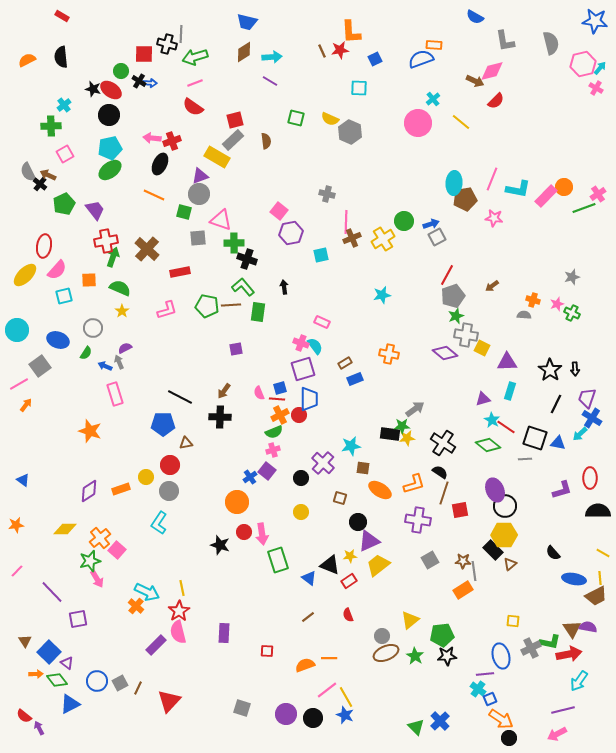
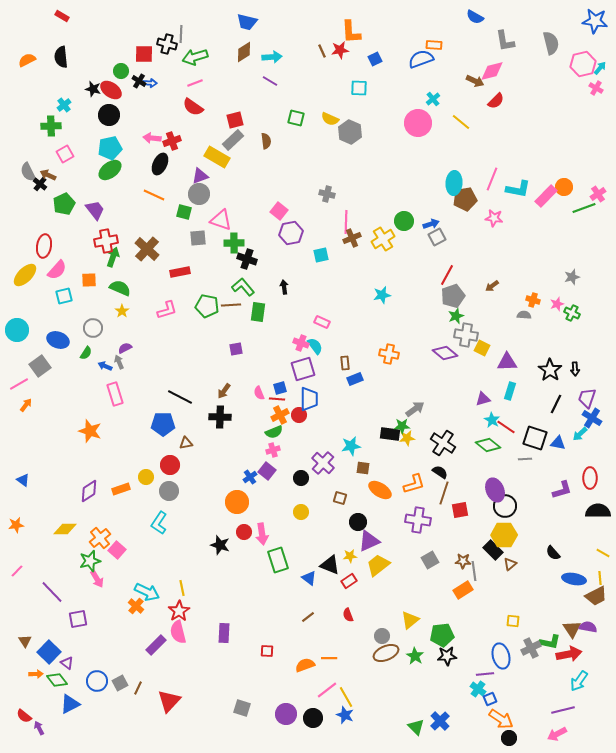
brown rectangle at (345, 363): rotated 64 degrees counterclockwise
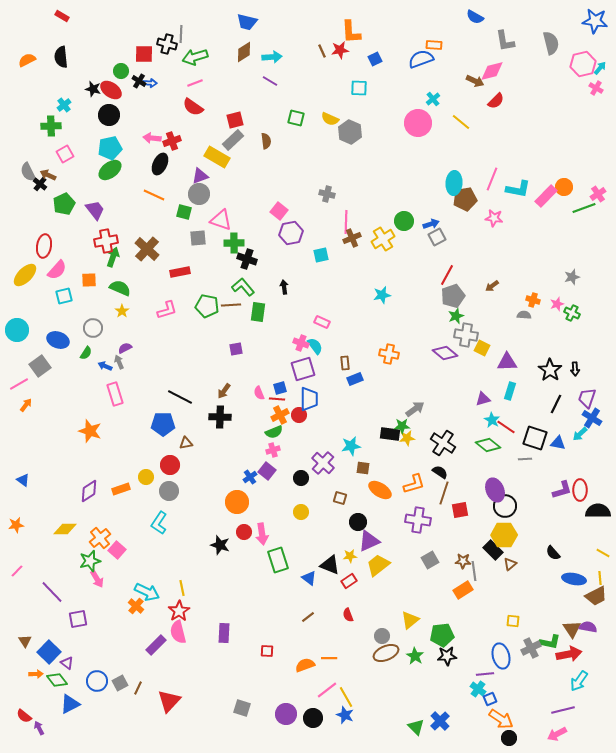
red ellipse at (590, 478): moved 10 px left, 12 px down
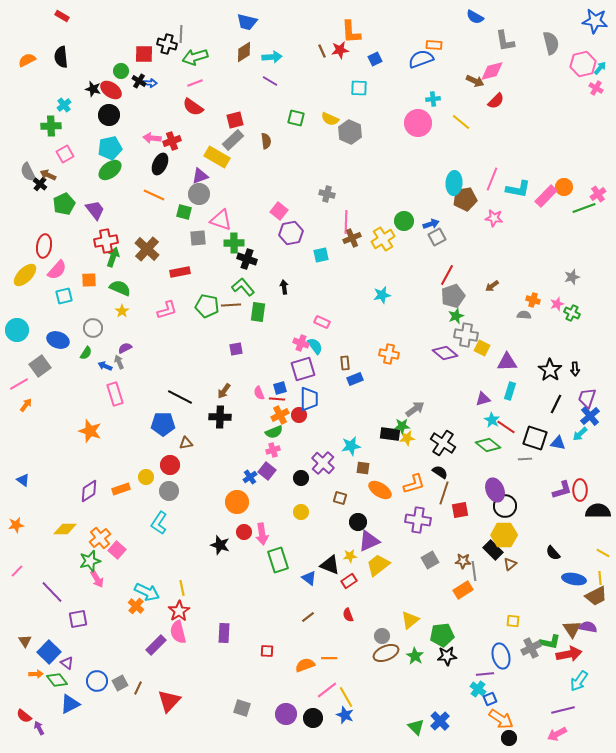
cyan cross at (433, 99): rotated 32 degrees clockwise
blue cross at (592, 418): moved 2 px left, 2 px up; rotated 18 degrees clockwise
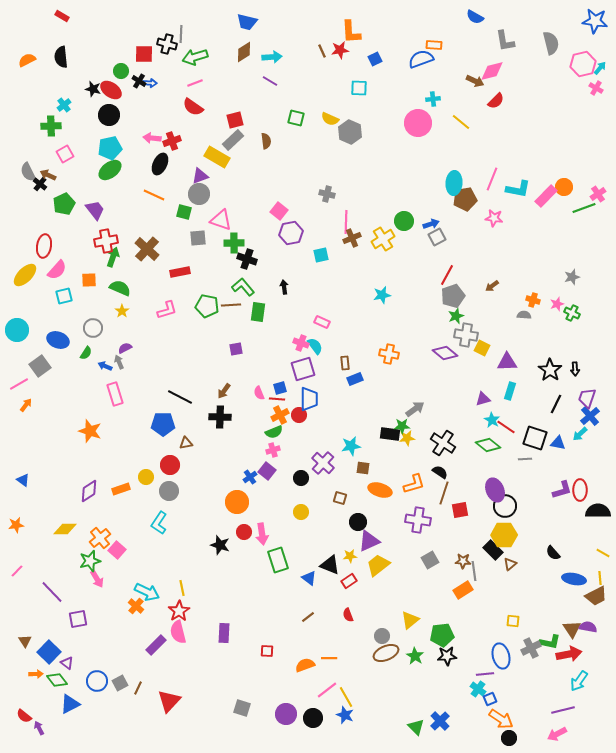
orange ellipse at (380, 490): rotated 15 degrees counterclockwise
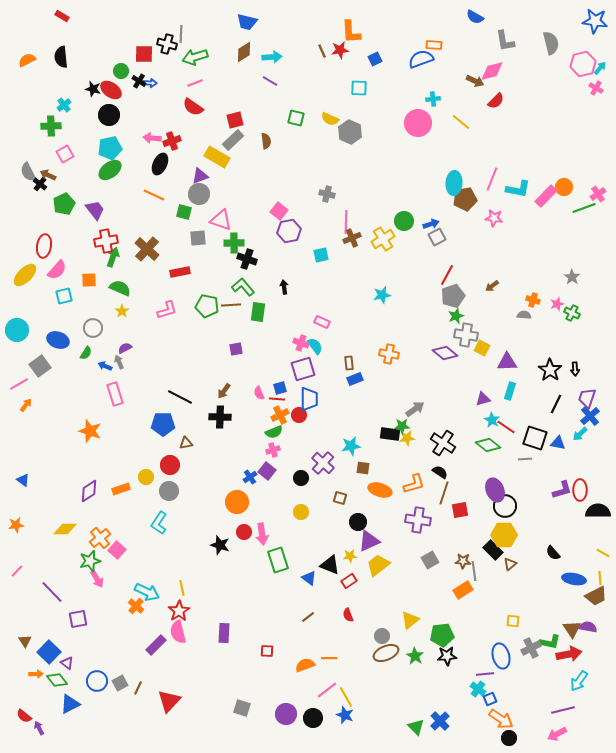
purple hexagon at (291, 233): moved 2 px left, 2 px up
gray star at (572, 277): rotated 21 degrees counterclockwise
brown rectangle at (345, 363): moved 4 px right
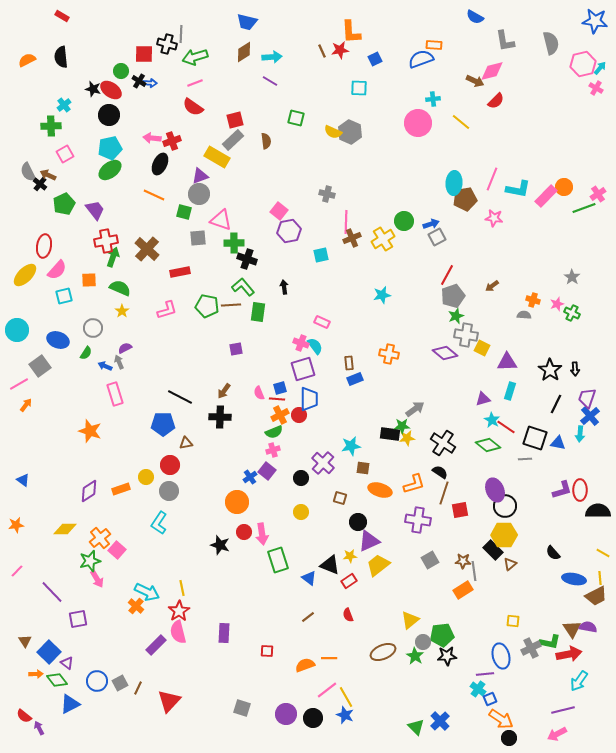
yellow semicircle at (330, 119): moved 3 px right, 13 px down
cyan arrow at (580, 434): rotated 42 degrees counterclockwise
gray circle at (382, 636): moved 41 px right, 6 px down
brown ellipse at (386, 653): moved 3 px left, 1 px up
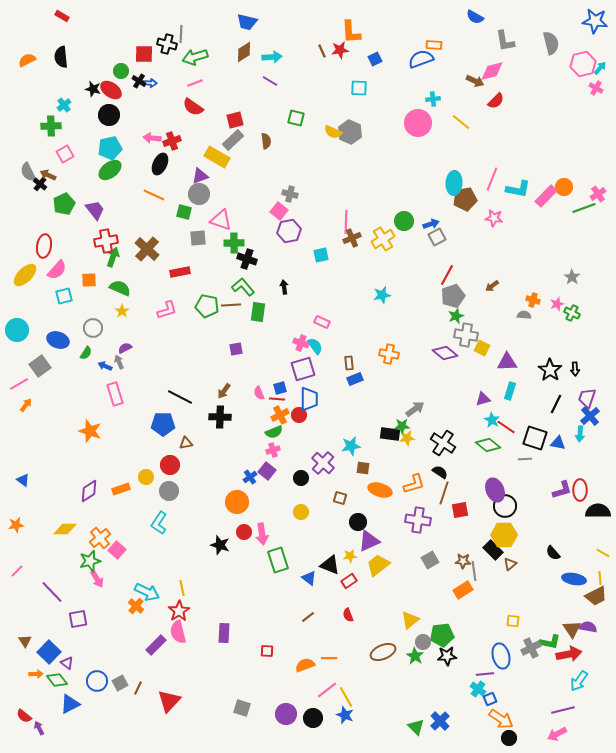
gray cross at (327, 194): moved 37 px left
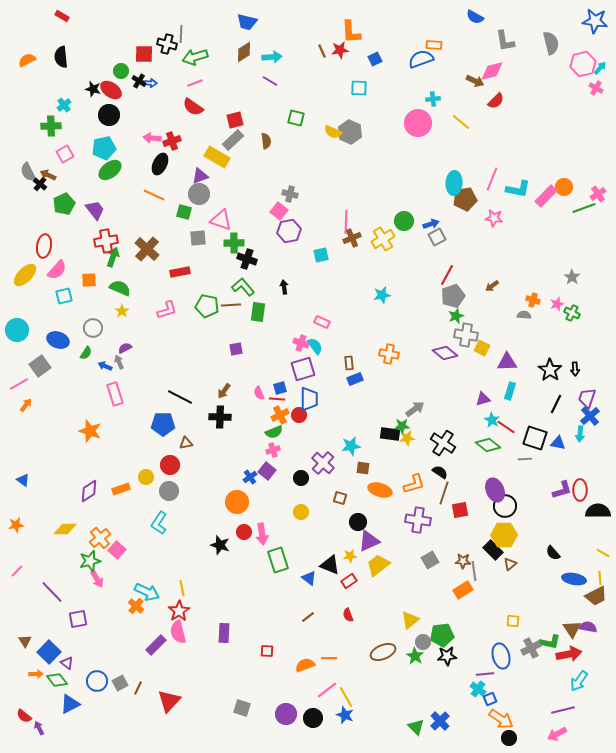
cyan pentagon at (110, 148): moved 6 px left
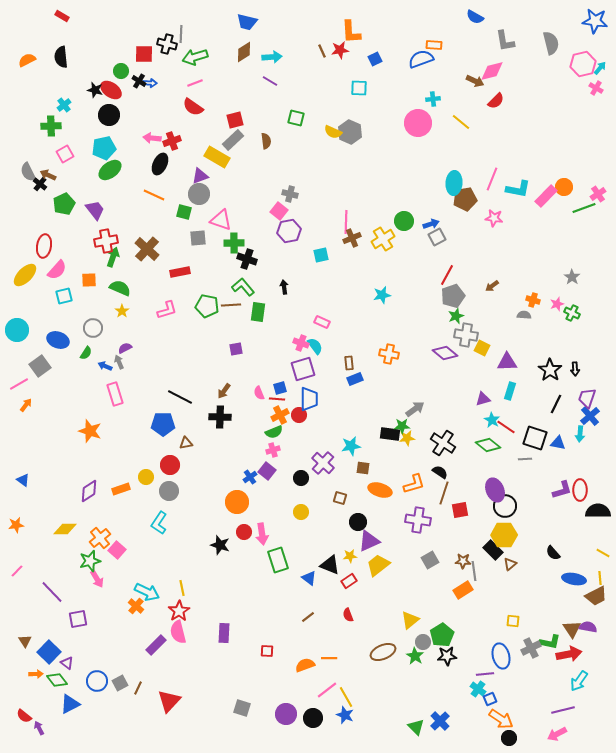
black star at (93, 89): moved 2 px right, 1 px down
green pentagon at (442, 635): rotated 25 degrees counterclockwise
